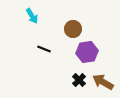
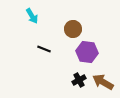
purple hexagon: rotated 15 degrees clockwise
black cross: rotated 16 degrees clockwise
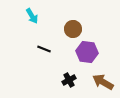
black cross: moved 10 px left
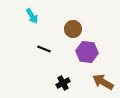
black cross: moved 6 px left, 3 px down
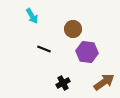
brown arrow: moved 1 px right; rotated 115 degrees clockwise
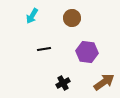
cyan arrow: rotated 63 degrees clockwise
brown circle: moved 1 px left, 11 px up
black line: rotated 32 degrees counterclockwise
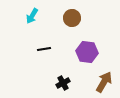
brown arrow: rotated 25 degrees counterclockwise
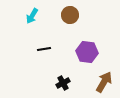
brown circle: moved 2 px left, 3 px up
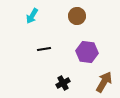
brown circle: moved 7 px right, 1 px down
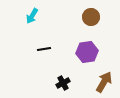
brown circle: moved 14 px right, 1 px down
purple hexagon: rotated 15 degrees counterclockwise
